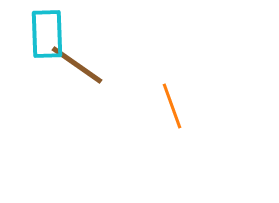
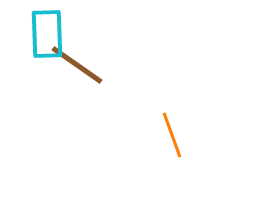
orange line: moved 29 px down
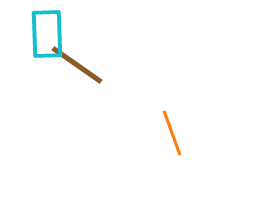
orange line: moved 2 px up
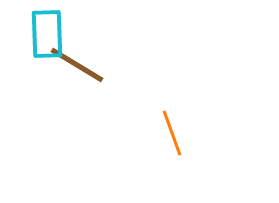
brown line: rotated 4 degrees counterclockwise
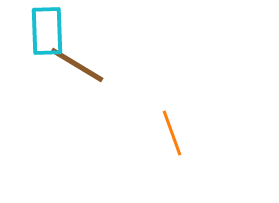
cyan rectangle: moved 3 px up
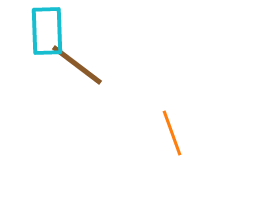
brown line: rotated 6 degrees clockwise
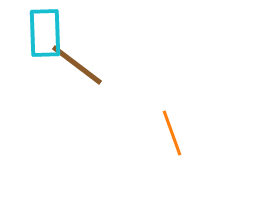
cyan rectangle: moved 2 px left, 2 px down
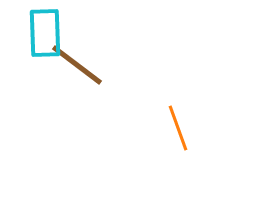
orange line: moved 6 px right, 5 px up
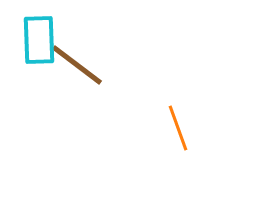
cyan rectangle: moved 6 px left, 7 px down
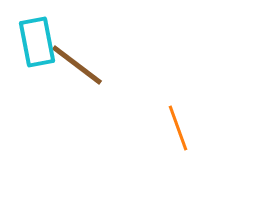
cyan rectangle: moved 2 px left, 2 px down; rotated 9 degrees counterclockwise
